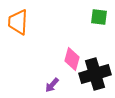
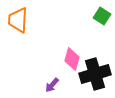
green square: moved 3 px right, 1 px up; rotated 24 degrees clockwise
orange trapezoid: moved 2 px up
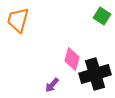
orange trapezoid: rotated 12 degrees clockwise
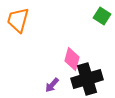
black cross: moved 8 px left, 5 px down
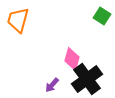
black cross: rotated 20 degrees counterclockwise
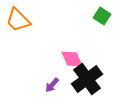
orange trapezoid: rotated 60 degrees counterclockwise
pink diamond: rotated 40 degrees counterclockwise
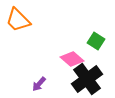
green square: moved 6 px left, 25 px down
pink diamond: rotated 25 degrees counterclockwise
purple arrow: moved 13 px left, 1 px up
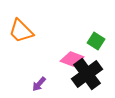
orange trapezoid: moved 3 px right, 11 px down
pink diamond: rotated 20 degrees counterclockwise
black cross: moved 5 px up
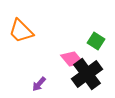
pink diamond: rotated 30 degrees clockwise
